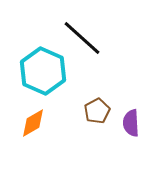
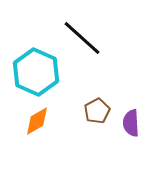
cyan hexagon: moved 7 px left, 1 px down
orange diamond: moved 4 px right, 2 px up
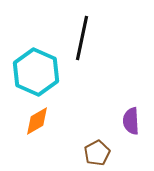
black line: rotated 60 degrees clockwise
brown pentagon: moved 42 px down
purple semicircle: moved 2 px up
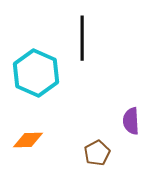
black line: rotated 12 degrees counterclockwise
cyan hexagon: moved 1 px down
orange diamond: moved 9 px left, 19 px down; rotated 28 degrees clockwise
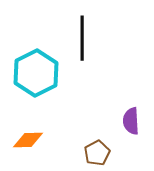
cyan hexagon: rotated 9 degrees clockwise
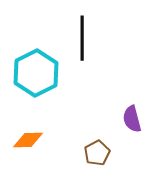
purple semicircle: moved 1 px right, 2 px up; rotated 12 degrees counterclockwise
